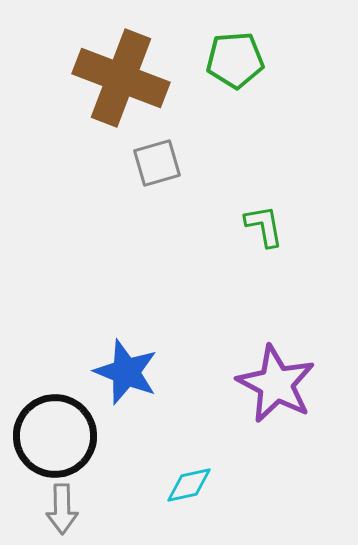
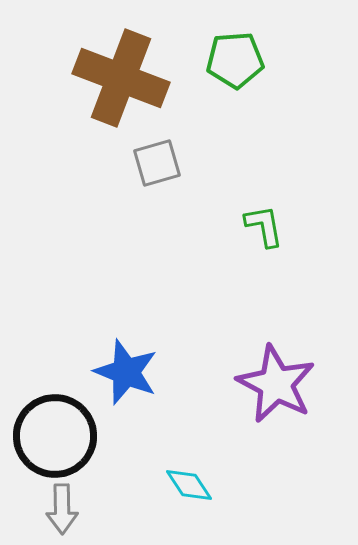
cyan diamond: rotated 69 degrees clockwise
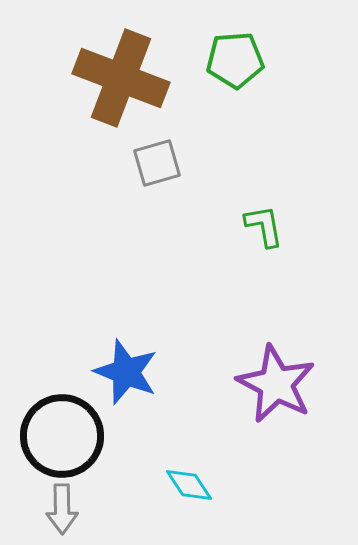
black circle: moved 7 px right
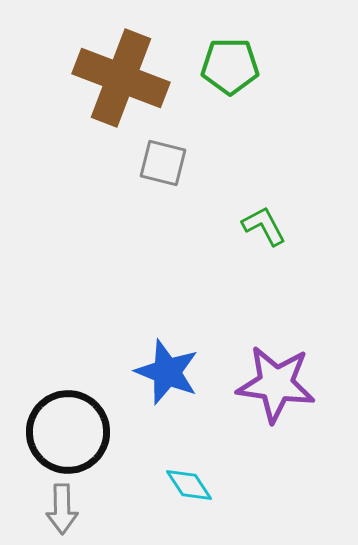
green pentagon: moved 5 px left, 6 px down; rotated 4 degrees clockwise
gray square: moved 6 px right; rotated 30 degrees clockwise
green L-shape: rotated 18 degrees counterclockwise
blue star: moved 41 px right
purple star: rotated 20 degrees counterclockwise
black circle: moved 6 px right, 4 px up
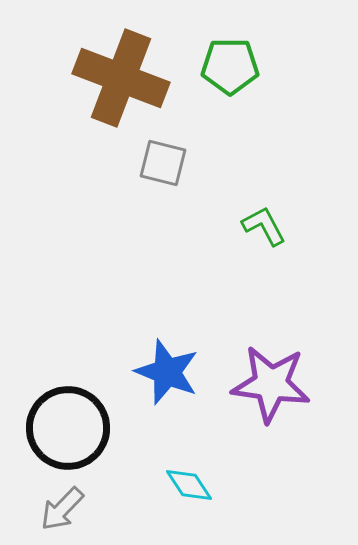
purple star: moved 5 px left
black circle: moved 4 px up
gray arrow: rotated 45 degrees clockwise
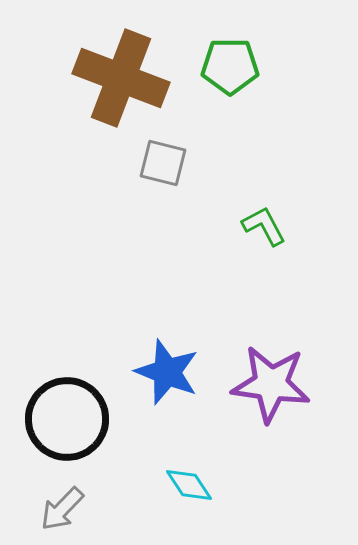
black circle: moved 1 px left, 9 px up
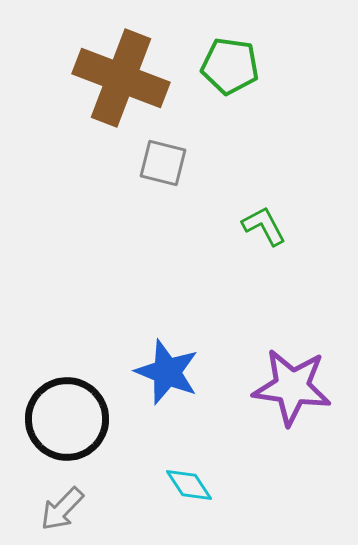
green pentagon: rotated 8 degrees clockwise
purple star: moved 21 px right, 3 px down
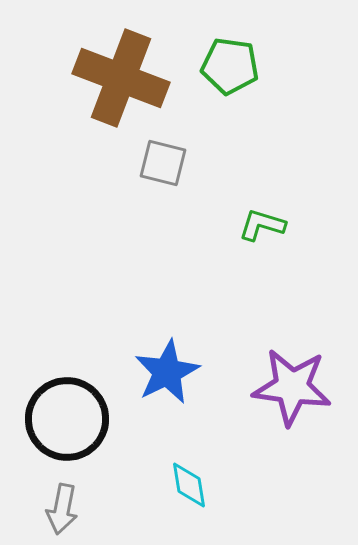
green L-shape: moved 2 px left, 1 px up; rotated 45 degrees counterclockwise
blue star: rotated 24 degrees clockwise
cyan diamond: rotated 24 degrees clockwise
gray arrow: rotated 33 degrees counterclockwise
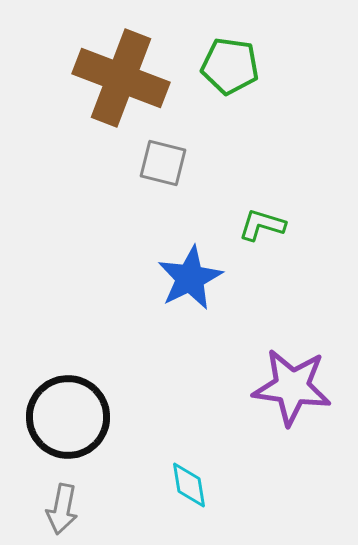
blue star: moved 23 px right, 94 px up
black circle: moved 1 px right, 2 px up
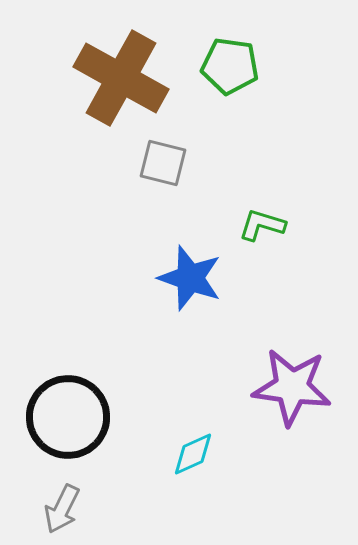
brown cross: rotated 8 degrees clockwise
blue star: rotated 26 degrees counterclockwise
cyan diamond: moved 4 px right, 31 px up; rotated 75 degrees clockwise
gray arrow: rotated 15 degrees clockwise
